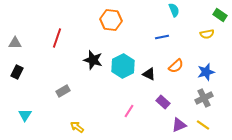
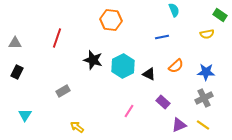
blue star: rotated 18 degrees clockwise
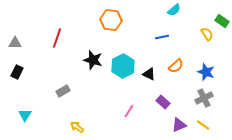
cyan semicircle: rotated 72 degrees clockwise
green rectangle: moved 2 px right, 6 px down
yellow semicircle: rotated 112 degrees counterclockwise
blue star: rotated 18 degrees clockwise
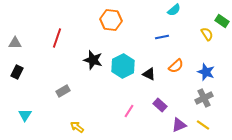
purple rectangle: moved 3 px left, 3 px down
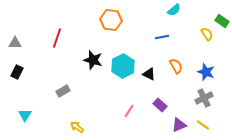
orange semicircle: rotated 77 degrees counterclockwise
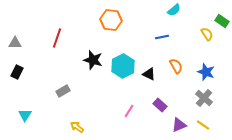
gray cross: rotated 24 degrees counterclockwise
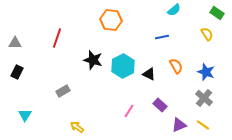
green rectangle: moved 5 px left, 8 px up
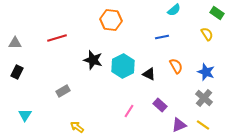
red line: rotated 54 degrees clockwise
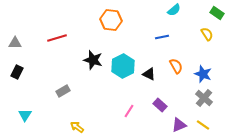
blue star: moved 3 px left, 2 px down
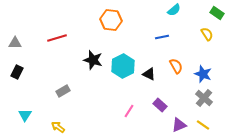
yellow arrow: moved 19 px left
